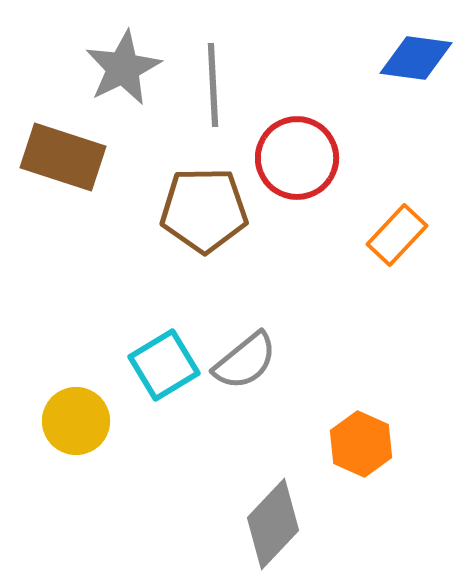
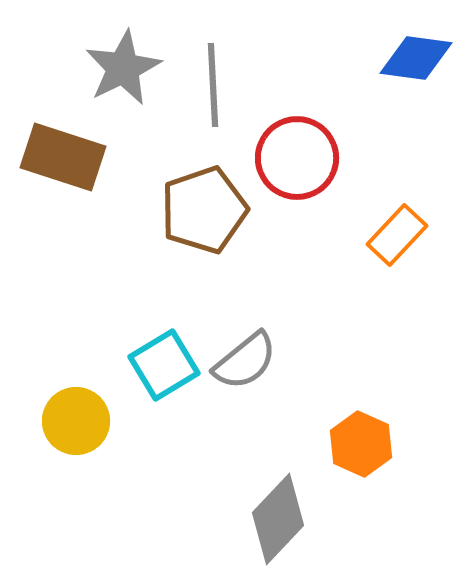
brown pentagon: rotated 18 degrees counterclockwise
gray diamond: moved 5 px right, 5 px up
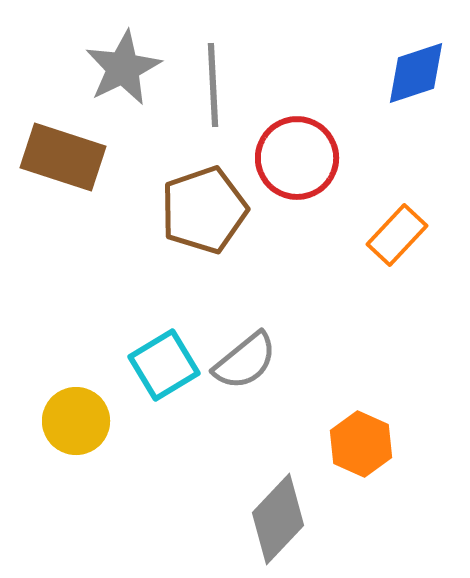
blue diamond: moved 15 px down; rotated 26 degrees counterclockwise
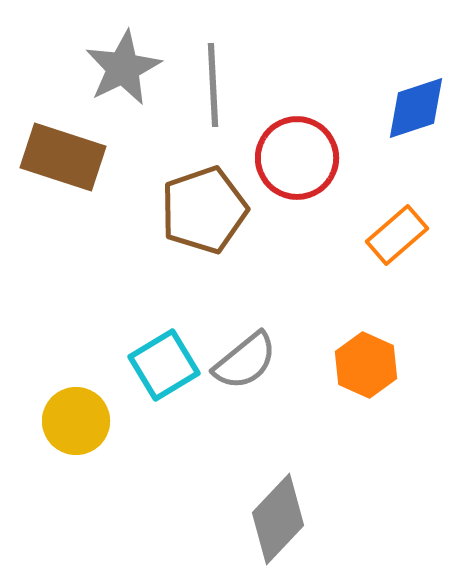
blue diamond: moved 35 px down
orange rectangle: rotated 6 degrees clockwise
orange hexagon: moved 5 px right, 79 px up
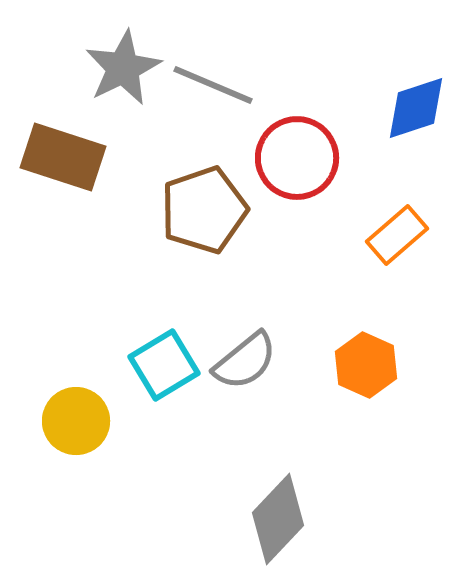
gray line: rotated 64 degrees counterclockwise
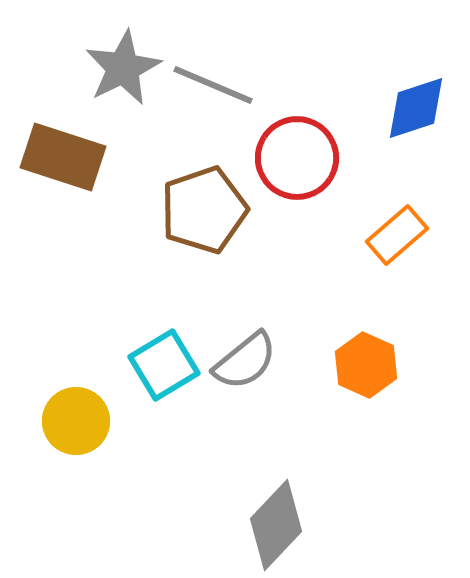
gray diamond: moved 2 px left, 6 px down
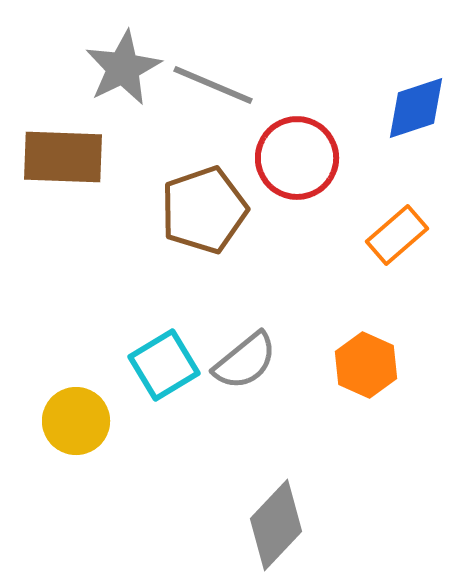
brown rectangle: rotated 16 degrees counterclockwise
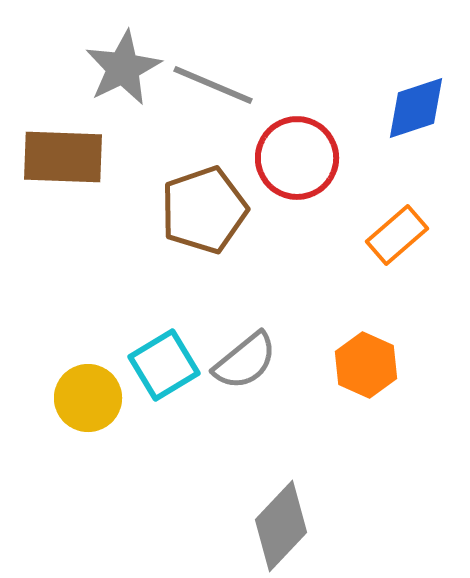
yellow circle: moved 12 px right, 23 px up
gray diamond: moved 5 px right, 1 px down
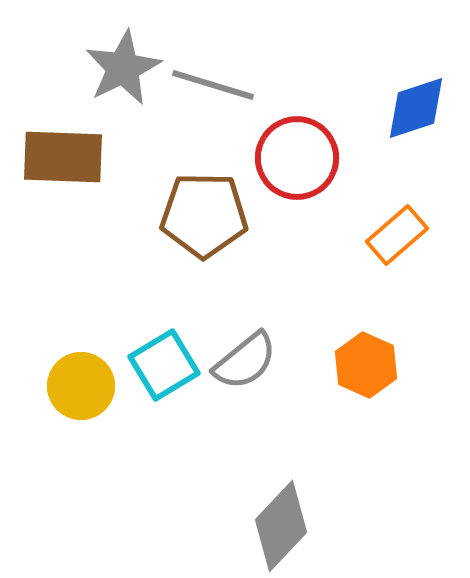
gray line: rotated 6 degrees counterclockwise
brown pentagon: moved 5 px down; rotated 20 degrees clockwise
yellow circle: moved 7 px left, 12 px up
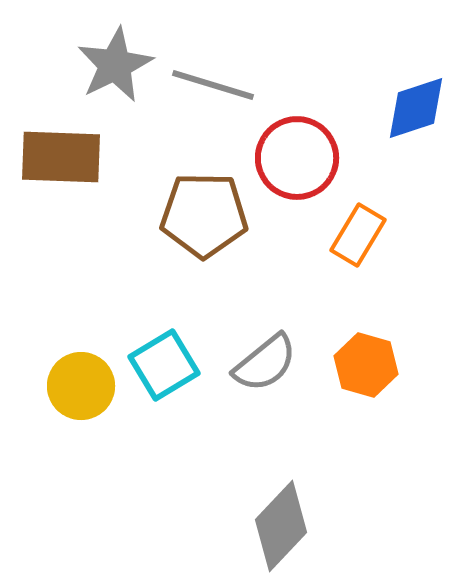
gray star: moved 8 px left, 3 px up
brown rectangle: moved 2 px left
orange rectangle: moved 39 px left; rotated 18 degrees counterclockwise
gray semicircle: moved 20 px right, 2 px down
orange hexagon: rotated 8 degrees counterclockwise
